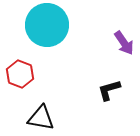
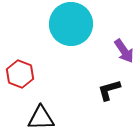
cyan circle: moved 24 px right, 1 px up
purple arrow: moved 8 px down
black triangle: rotated 12 degrees counterclockwise
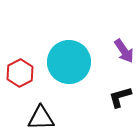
cyan circle: moved 2 px left, 38 px down
red hexagon: moved 1 px up; rotated 12 degrees clockwise
black L-shape: moved 11 px right, 7 px down
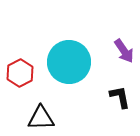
black L-shape: rotated 95 degrees clockwise
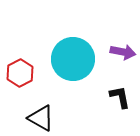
purple arrow: moved 1 px left, 1 px down; rotated 45 degrees counterclockwise
cyan circle: moved 4 px right, 3 px up
black triangle: rotated 32 degrees clockwise
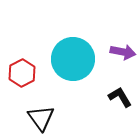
red hexagon: moved 2 px right
black L-shape: rotated 20 degrees counterclockwise
black triangle: rotated 24 degrees clockwise
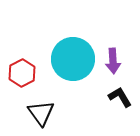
purple arrow: moved 10 px left, 9 px down; rotated 75 degrees clockwise
black triangle: moved 5 px up
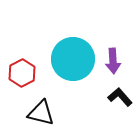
black L-shape: rotated 10 degrees counterclockwise
black triangle: rotated 40 degrees counterclockwise
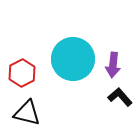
purple arrow: moved 4 px down; rotated 10 degrees clockwise
black triangle: moved 14 px left
